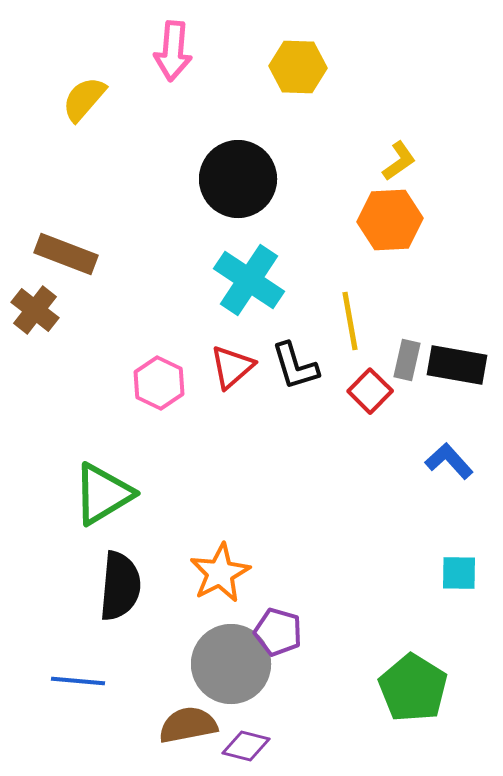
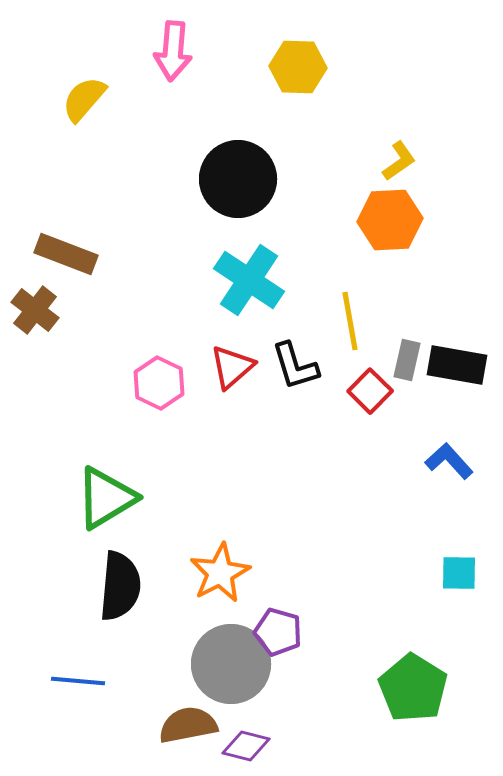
green triangle: moved 3 px right, 4 px down
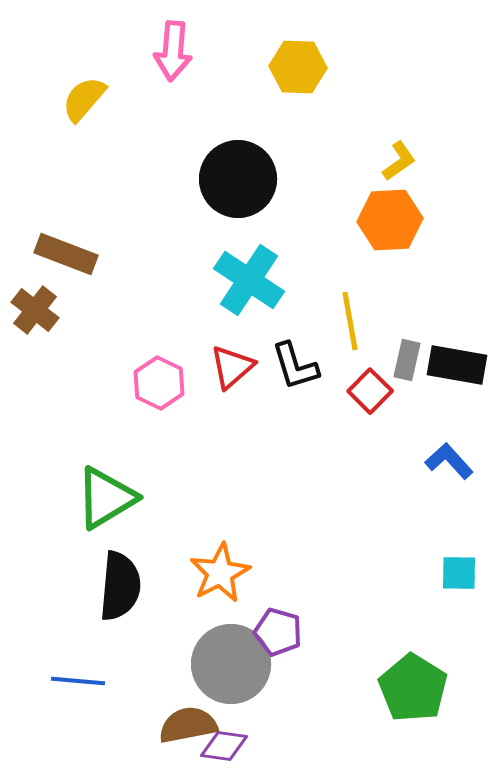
purple diamond: moved 22 px left; rotated 6 degrees counterclockwise
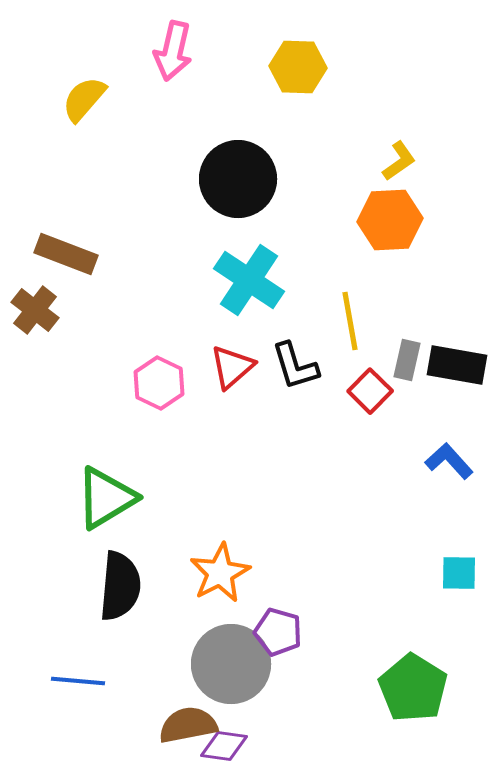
pink arrow: rotated 8 degrees clockwise
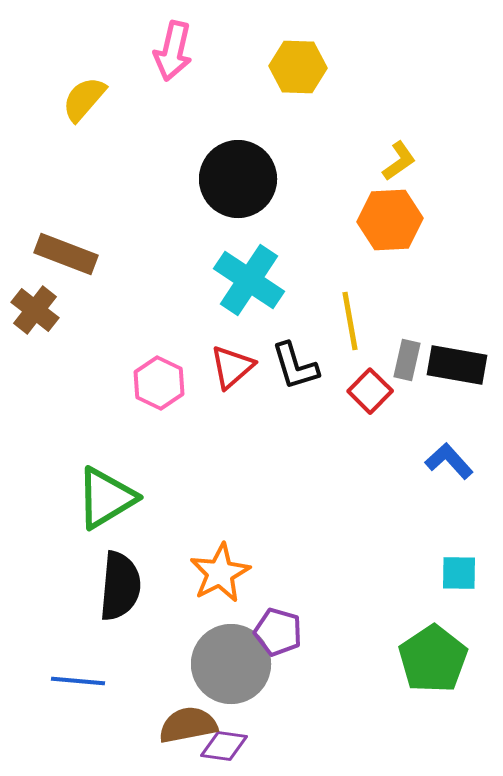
green pentagon: moved 20 px right, 29 px up; rotated 6 degrees clockwise
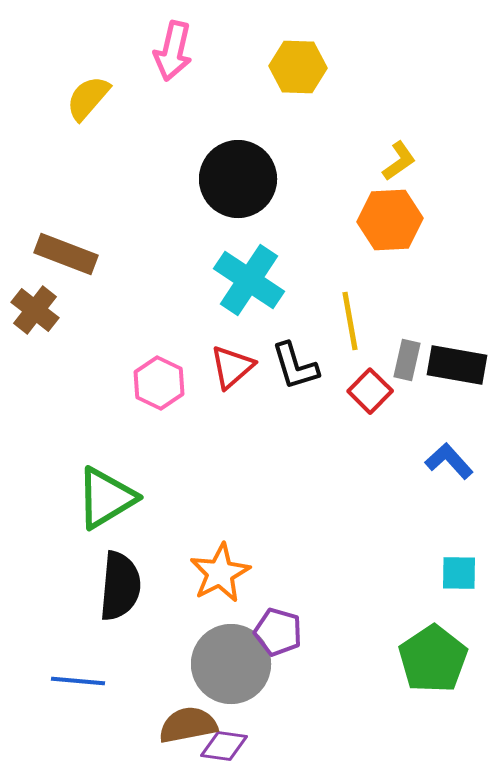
yellow semicircle: moved 4 px right, 1 px up
